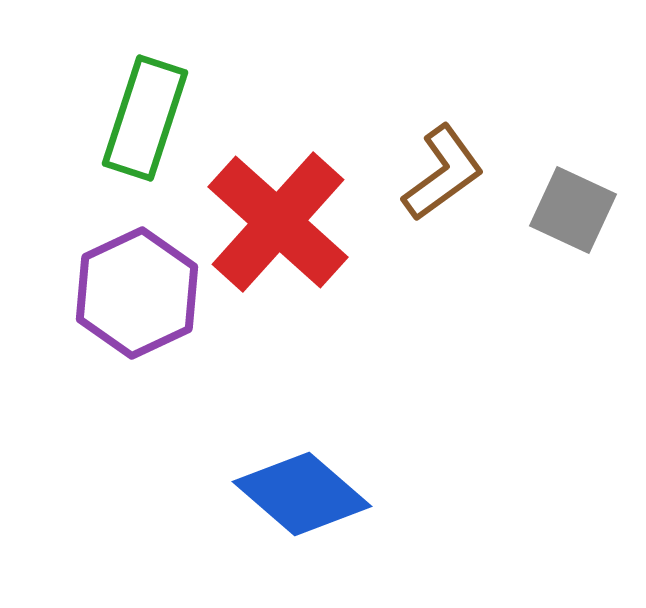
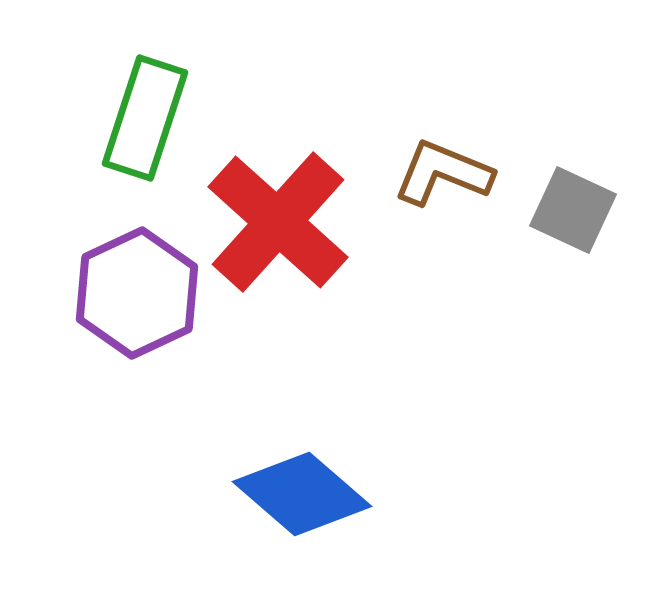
brown L-shape: rotated 122 degrees counterclockwise
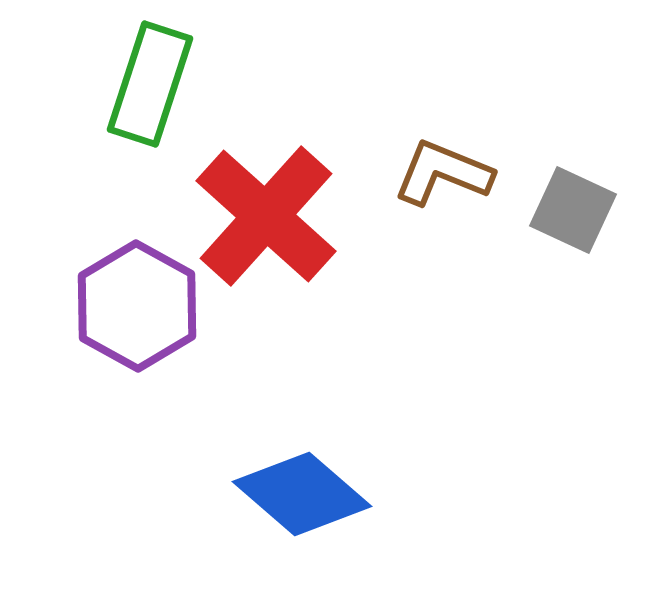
green rectangle: moved 5 px right, 34 px up
red cross: moved 12 px left, 6 px up
purple hexagon: moved 13 px down; rotated 6 degrees counterclockwise
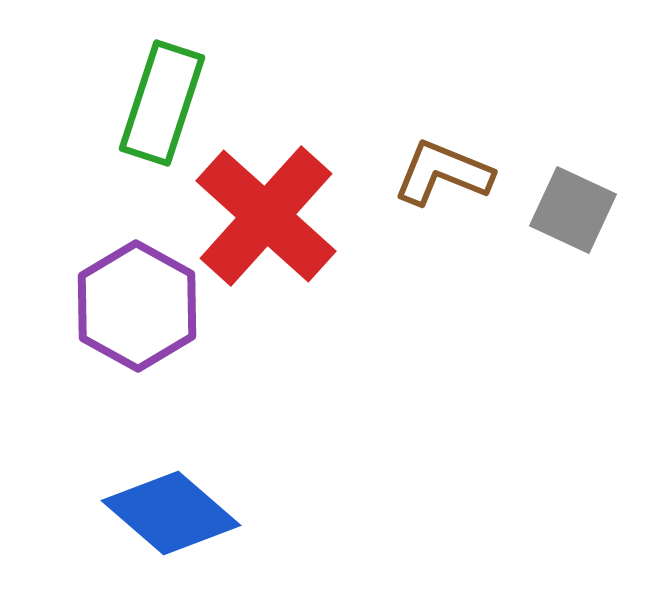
green rectangle: moved 12 px right, 19 px down
blue diamond: moved 131 px left, 19 px down
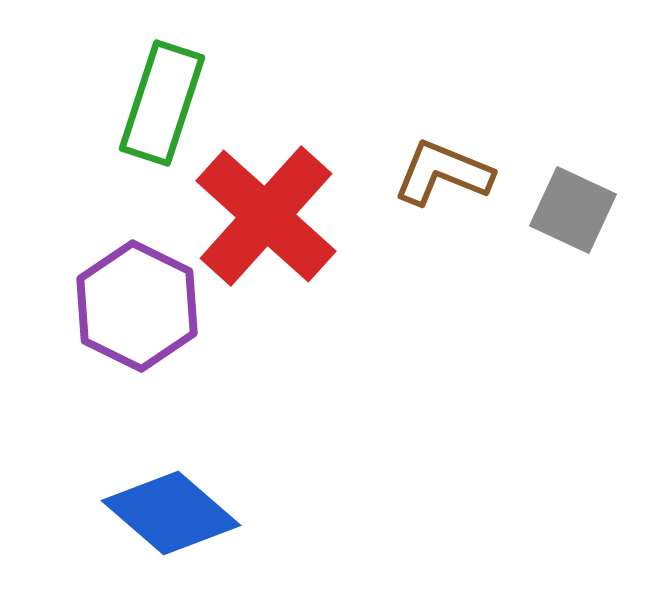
purple hexagon: rotated 3 degrees counterclockwise
